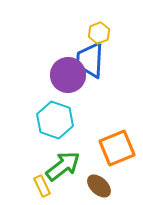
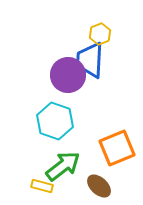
yellow hexagon: moved 1 px right, 1 px down
cyan hexagon: moved 1 px down
yellow rectangle: rotated 50 degrees counterclockwise
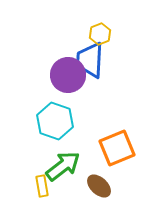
yellow rectangle: rotated 65 degrees clockwise
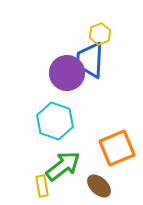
purple circle: moved 1 px left, 2 px up
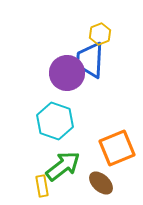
brown ellipse: moved 2 px right, 3 px up
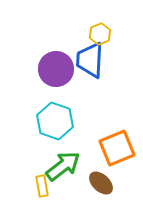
purple circle: moved 11 px left, 4 px up
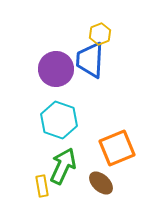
cyan hexagon: moved 4 px right, 1 px up
green arrow: rotated 27 degrees counterclockwise
